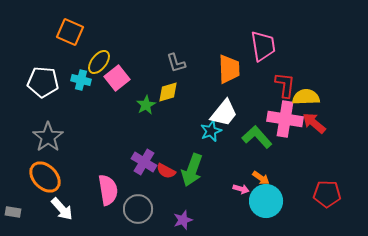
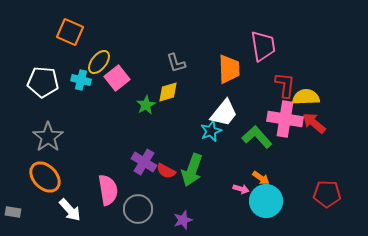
white arrow: moved 8 px right, 1 px down
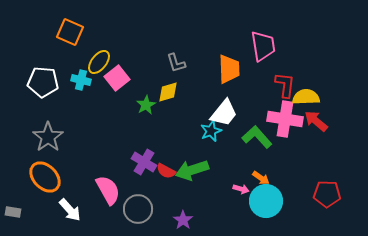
red arrow: moved 2 px right, 2 px up
green arrow: rotated 52 degrees clockwise
pink semicircle: rotated 20 degrees counterclockwise
purple star: rotated 18 degrees counterclockwise
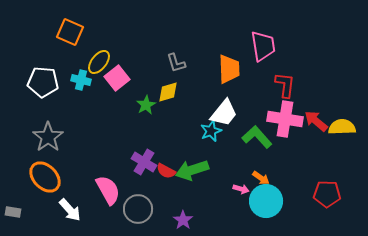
yellow semicircle: moved 36 px right, 30 px down
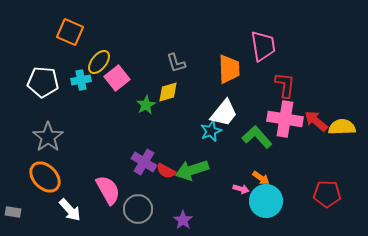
cyan cross: rotated 24 degrees counterclockwise
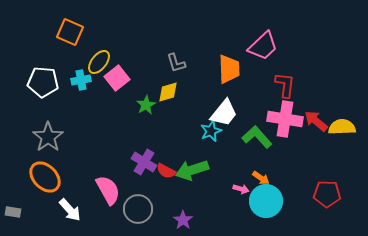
pink trapezoid: rotated 56 degrees clockwise
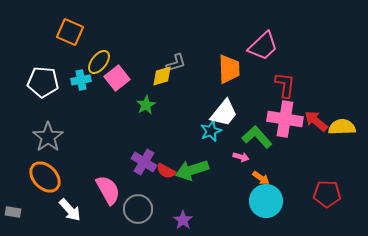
gray L-shape: rotated 90 degrees counterclockwise
yellow diamond: moved 6 px left, 16 px up
pink arrow: moved 32 px up
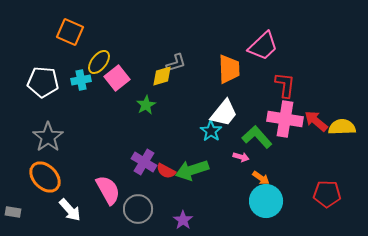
cyan star: rotated 15 degrees counterclockwise
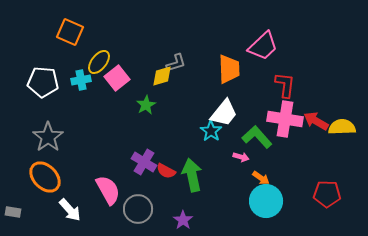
red arrow: rotated 10 degrees counterclockwise
green arrow: moved 5 px down; rotated 96 degrees clockwise
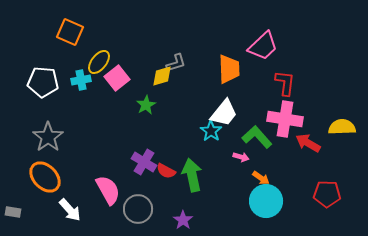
red L-shape: moved 2 px up
red arrow: moved 8 px left, 22 px down
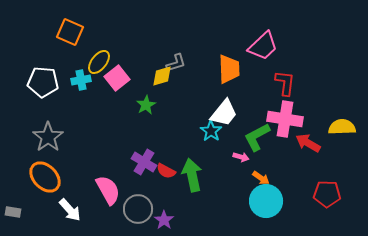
green L-shape: rotated 76 degrees counterclockwise
purple star: moved 19 px left
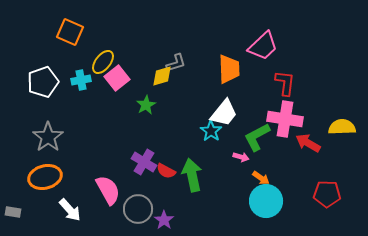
yellow ellipse: moved 4 px right
white pentagon: rotated 24 degrees counterclockwise
orange ellipse: rotated 60 degrees counterclockwise
